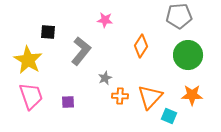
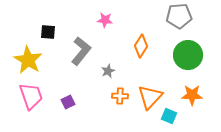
gray star: moved 3 px right, 7 px up
purple square: rotated 24 degrees counterclockwise
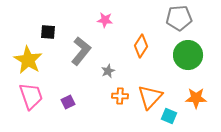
gray pentagon: moved 2 px down
orange star: moved 4 px right, 3 px down
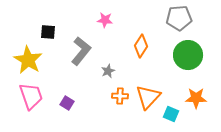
orange triangle: moved 2 px left
purple square: moved 1 px left, 1 px down; rotated 32 degrees counterclockwise
cyan square: moved 2 px right, 2 px up
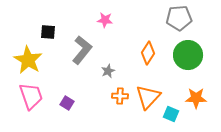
orange diamond: moved 7 px right, 7 px down
gray L-shape: moved 1 px right, 1 px up
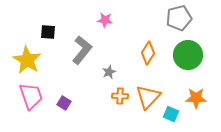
gray pentagon: rotated 10 degrees counterclockwise
yellow star: moved 1 px left
gray star: moved 1 px right, 1 px down
purple square: moved 3 px left
